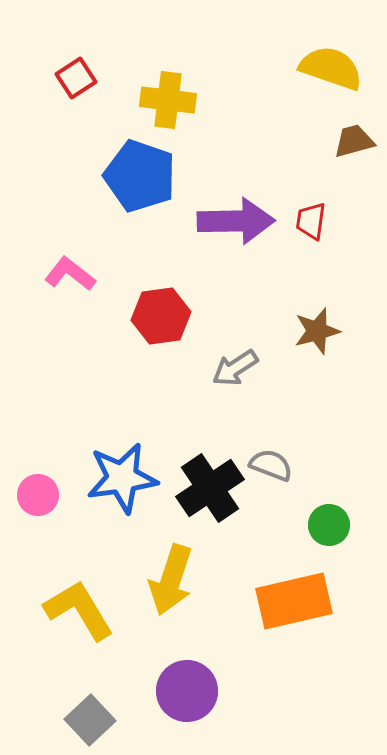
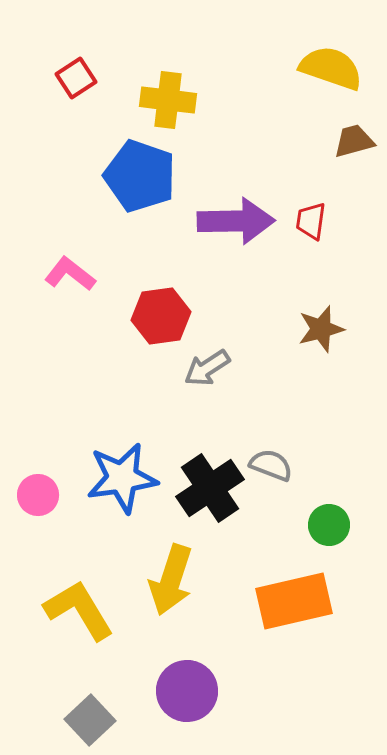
brown star: moved 4 px right, 2 px up
gray arrow: moved 28 px left
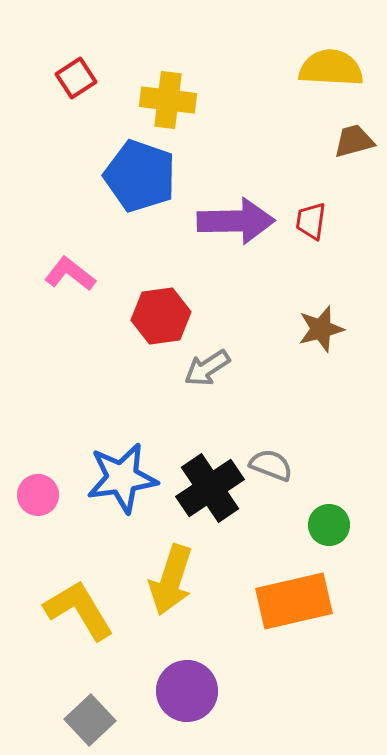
yellow semicircle: rotated 16 degrees counterclockwise
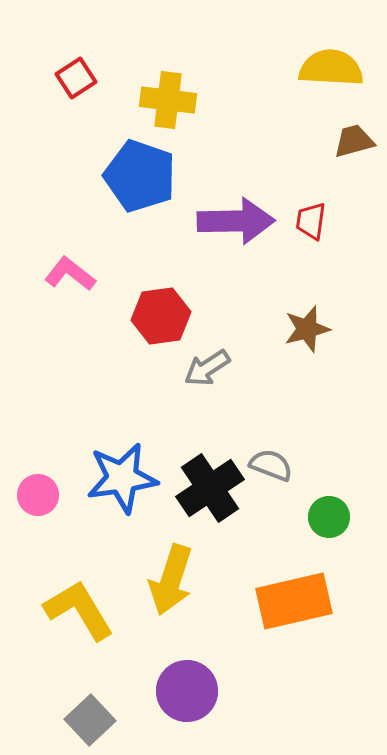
brown star: moved 14 px left
green circle: moved 8 px up
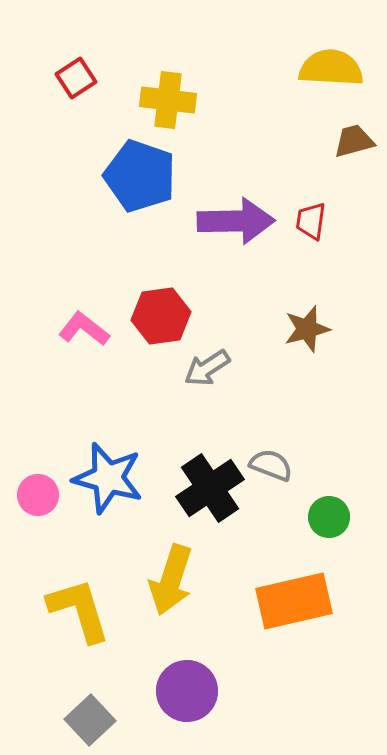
pink L-shape: moved 14 px right, 55 px down
blue star: moved 14 px left; rotated 24 degrees clockwise
yellow L-shape: rotated 14 degrees clockwise
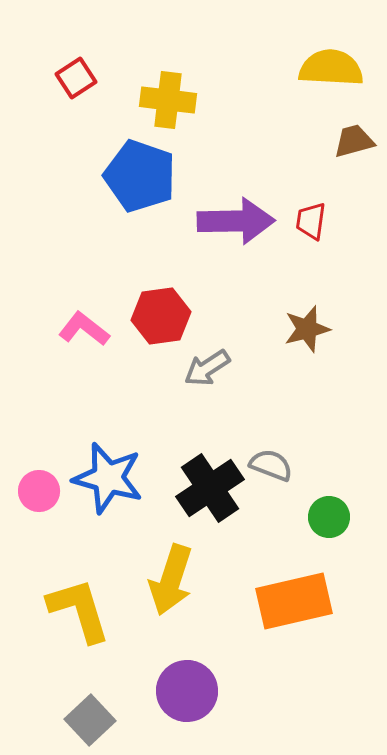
pink circle: moved 1 px right, 4 px up
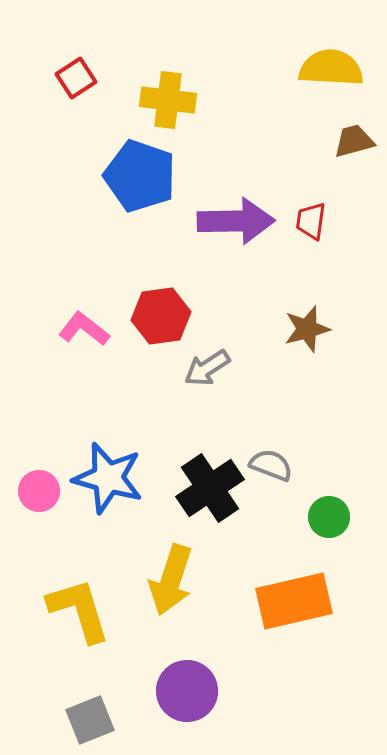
gray square: rotated 21 degrees clockwise
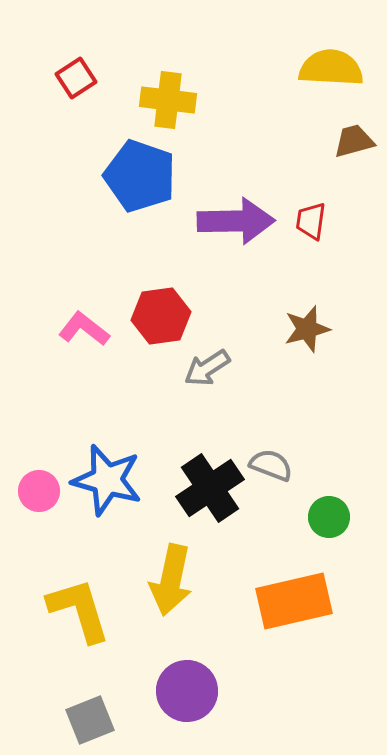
blue star: moved 1 px left, 2 px down
yellow arrow: rotated 6 degrees counterclockwise
